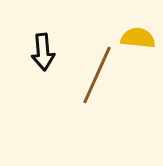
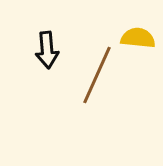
black arrow: moved 4 px right, 2 px up
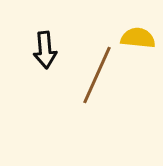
black arrow: moved 2 px left
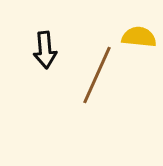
yellow semicircle: moved 1 px right, 1 px up
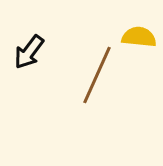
black arrow: moved 16 px left, 2 px down; rotated 42 degrees clockwise
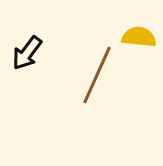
black arrow: moved 2 px left, 1 px down
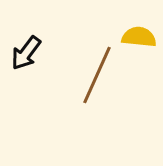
black arrow: moved 1 px left
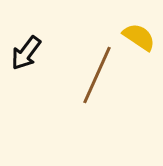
yellow semicircle: rotated 28 degrees clockwise
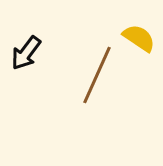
yellow semicircle: moved 1 px down
